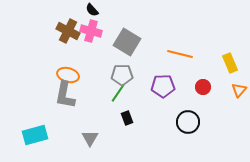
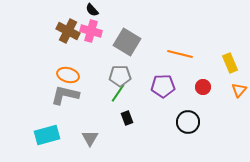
gray pentagon: moved 2 px left, 1 px down
gray L-shape: rotated 92 degrees clockwise
cyan rectangle: moved 12 px right
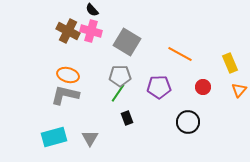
orange line: rotated 15 degrees clockwise
purple pentagon: moved 4 px left, 1 px down
cyan rectangle: moved 7 px right, 2 px down
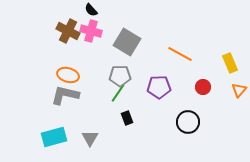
black semicircle: moved 1 px left
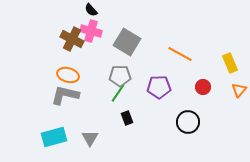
brown cross: moved 4 px right, 8 px down
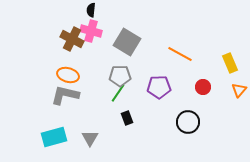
black semicircle: rotated 48 degrees clockwise
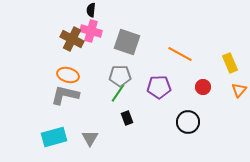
gray square: rotated 12 degrees counterclockwise
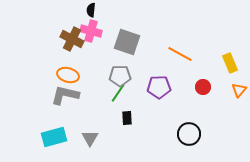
black rectangle: rotated 16 degrees clockwise
black circle: moved 1 px right, 12 px down
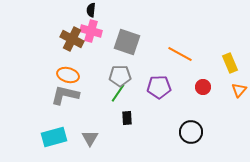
black circle: moved 2 px right, 2 px up
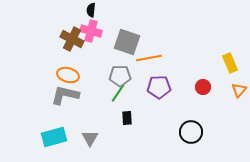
orange line: moved 31 px left, 4 px down; rotated 40 degrees counterclockwise
